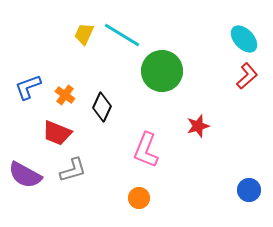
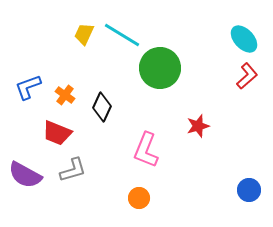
green circle: moved 2 px left, 3 px up
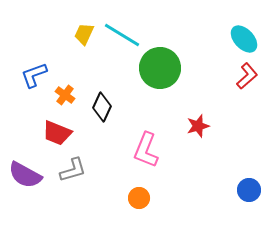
blue L-shape: moved 6 px right, 12 px up
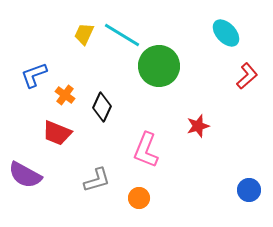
cyan ellipse: moved 18 px left, 6 px up
green circle: moved 1 px left, 2 px up
gray L-shape: moved 24 px right, 10 px down
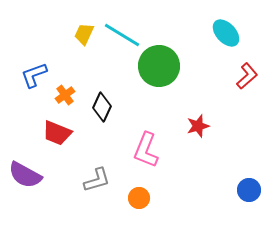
orange cross: rotated 18 degrees clockwise
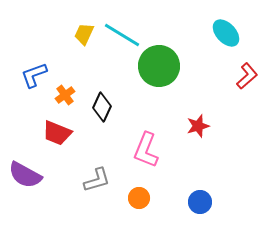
blue circle: moved 49 px left, 12 px down
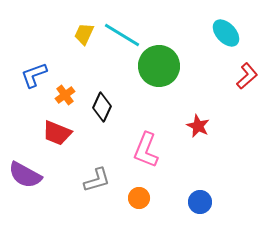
red star: rotated 30 degrees counterclockwise
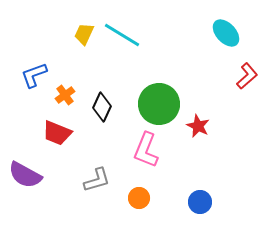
green circle: moved 38 px down
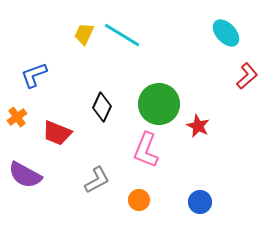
orange cross: moved 48 px left, 22 px down
gray L-shape: rotated 12 degrees counterclockwise
orange circle: moved 2 px down
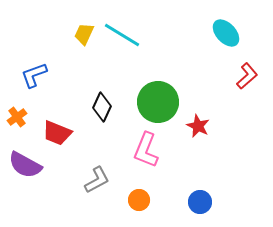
green circle: moved 1 px left, 2 px up
purple semicircle: moved 10 px up
